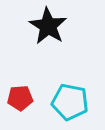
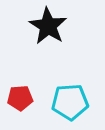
cyan pentagon: rotated 15 degrees counterclockwise
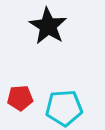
cyan pentagon: moved 6 px left, 6 px down
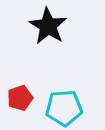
red pentagon: rotated 15 degrees counterclockwise
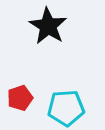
cyan pentagon: moved 2 px right
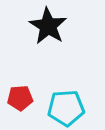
red pentagon: rotated 15 degrees clockwise
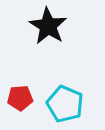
cyan pentagon: moved 1 px left, 4 px up; rotated 27 degrees clockwise
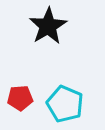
black star: rotated 9 degrees clockwise
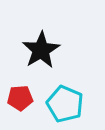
black star: moved 7 px left, 24 px down
